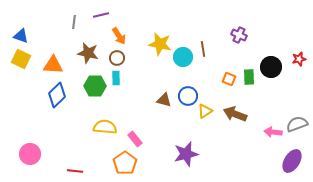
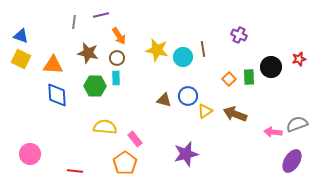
yellow star: moved 3 px left, 6 px down
orange square: rotated 24 degrees clockwise
blue diamond: rotated 50 degrees counterclockwise
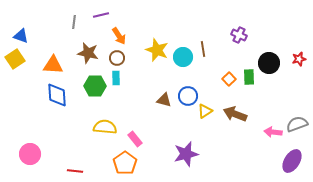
yellow star: rotated 10 degrees clockwise
yellow square: moved 6 px left; rotated 30 degrees clockwise
black circle: moved 2 px left, 4 px up
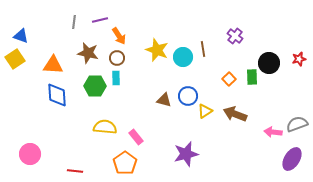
purple line: moved 1 px left, 5 px down
purple cross: moved 4 px left, 1 px down; rotated 14 degrees clockwise
green rectangle: moved 3 px right
pink rectangle: moved 1 px right, 2 px up
purple ellipse: moved 2 px up
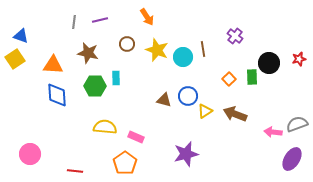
orange arrow: moved 28 px right, 19 px up
brown circle: moved 10 px right, 14 px up
pink rectangle: rotated 28 degrees counterclockwise
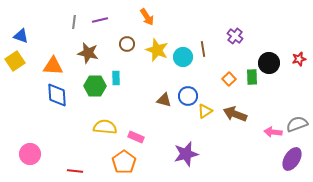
yellow square: moved 2 px down
orange triangle: moved 1 px down
orange pentagon: moved 1 px left, 1 px up
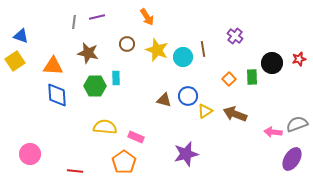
purple line: moved 3 px left, 3 px up
black circle: moved 3 px right
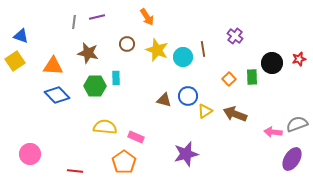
blue diamond: rotated 40 degrees counterclockwise
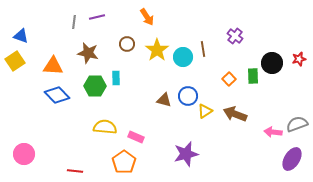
yellow star: rotated 15 degrees clockwise
green rectangle: moved 1 px right, 1 px up
pink circle: moved 6 px left
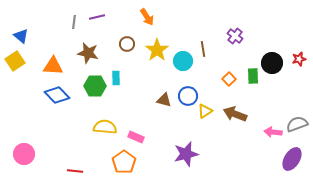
blue triangle: rotated 21 degrees clockwise
cyan circle: moved 4 px down
